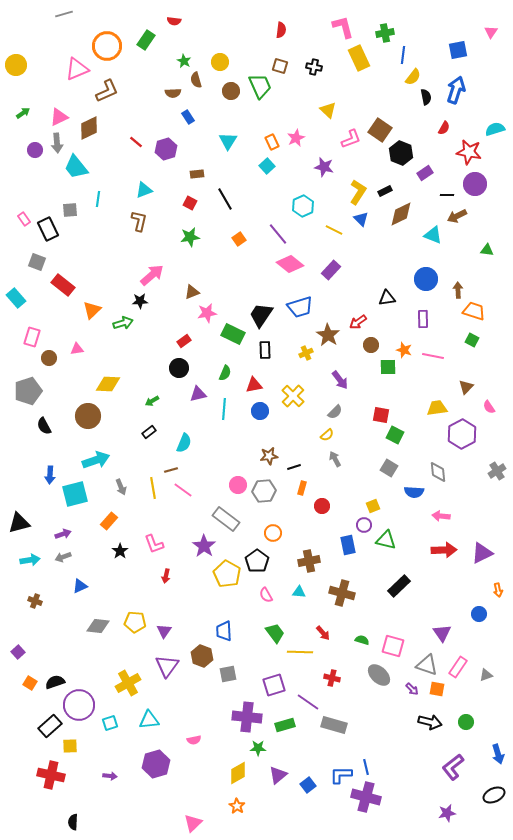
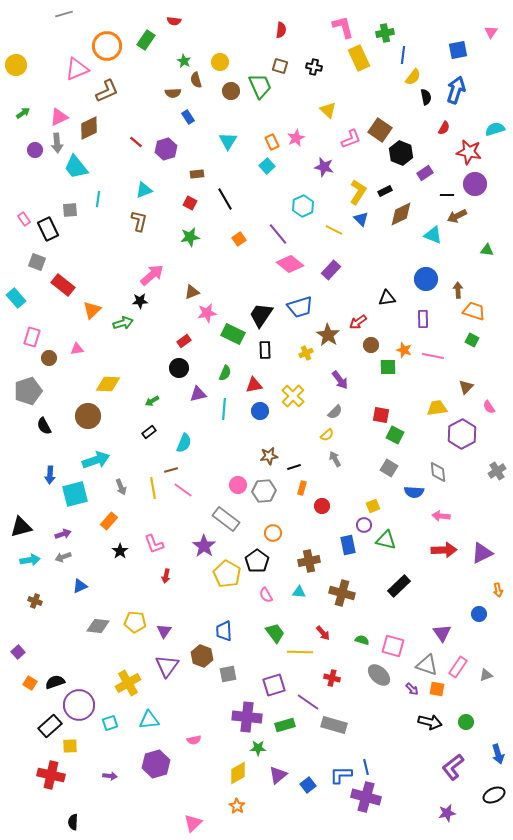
black triangle at (19, 523): moved 2 px right, 4 px down
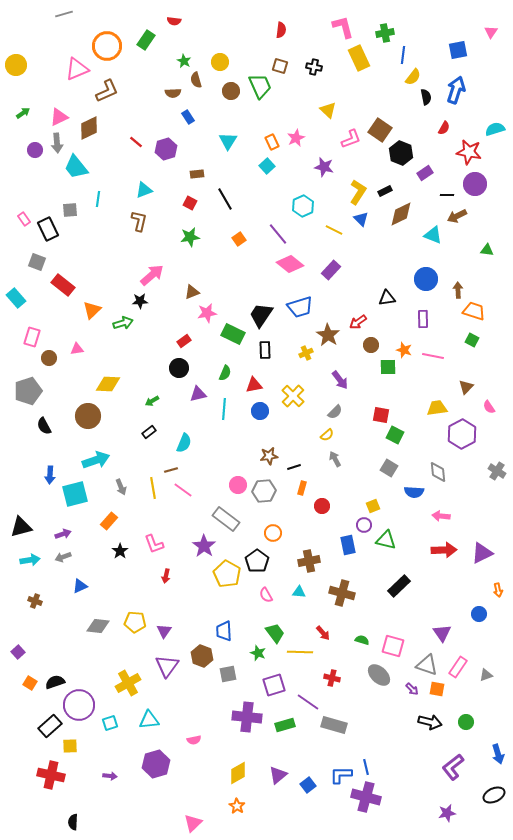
gray cross at (497, 471): rotated 24 degrees counterclockwise
green star at (258, 748): moved 95 px up; rotated 21 degrees clockwise
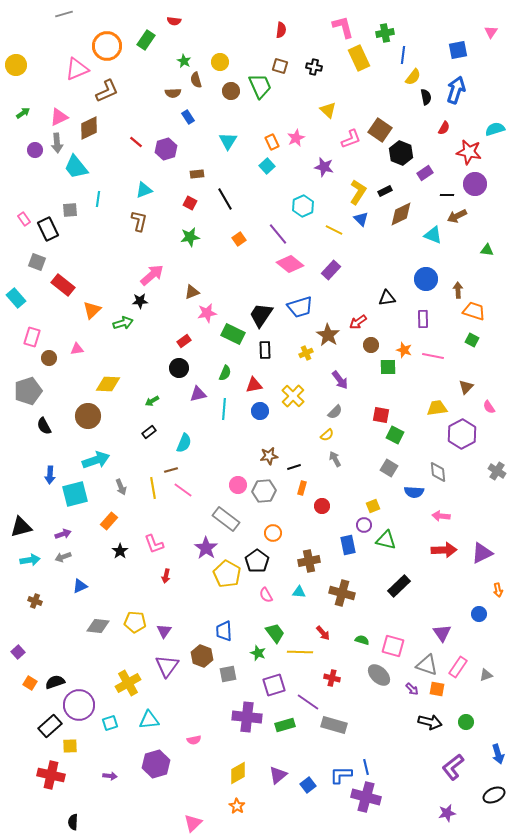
purple star at (204, 546): moved 2 px right, 2 px down
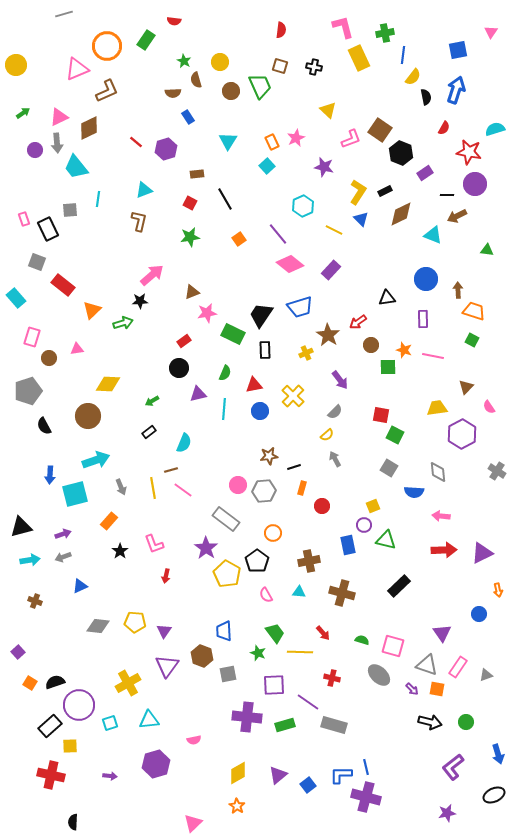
pink rectangle at (24, 219): rotated 16 degrees clockwise
purple square at (274, 685): rotated 15 degrees clockwise
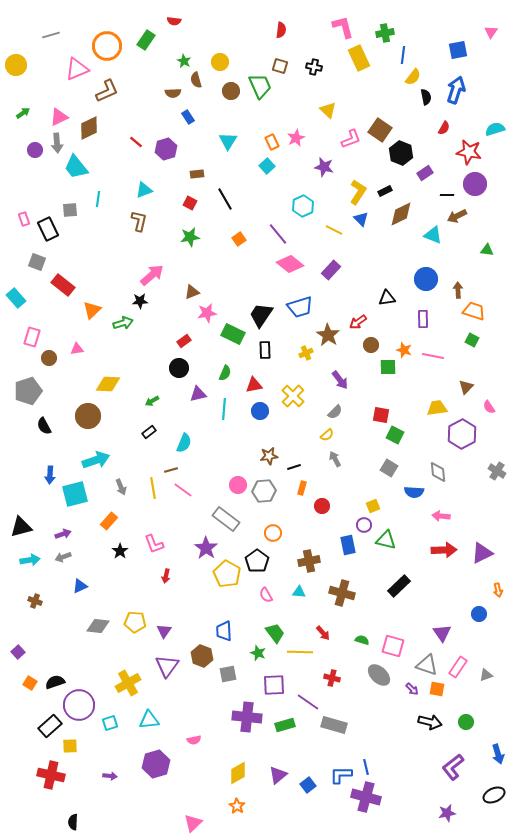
gray line at (64, 14): moved 13 px left, 21 px down
